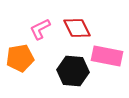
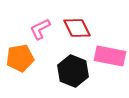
pink rectangle: moved 3 px right
black hexagon: rotated 16 degrees clockwise
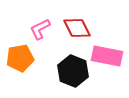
pink rectangle: moved 3 px left
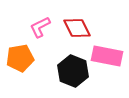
pink L-shape: moved 2 px up
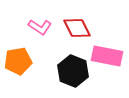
pink L-shape: rotated 120 degrees counterclockwise
orange pentagon: moved 2 px left, 3 px down
